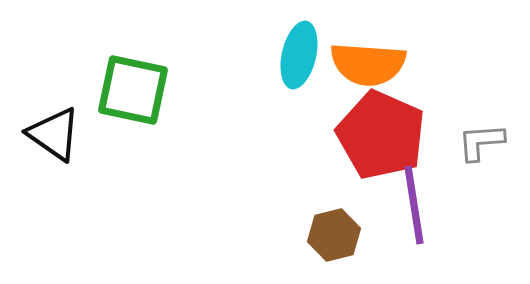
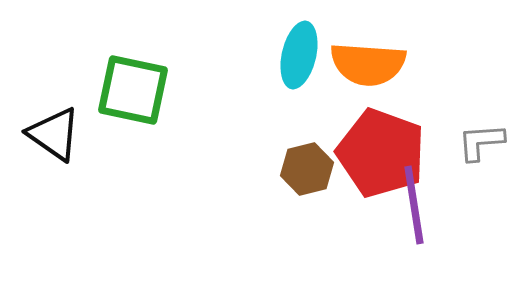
red pentagon: moved 18 px down; rotated 4 degrees counterclockwise
brown hexagon: moved 27 px left, 66 px up
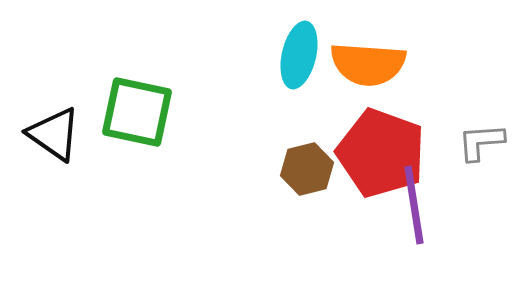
green square: moved 4 px right, 22 px down
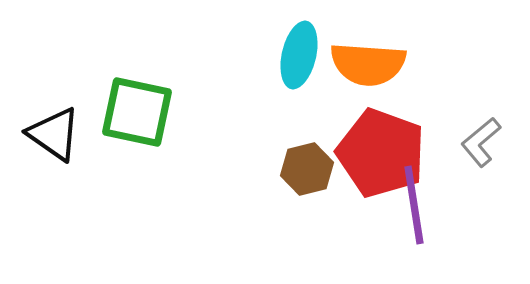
gray L-shape: rotated 36 degrees counterclockwise
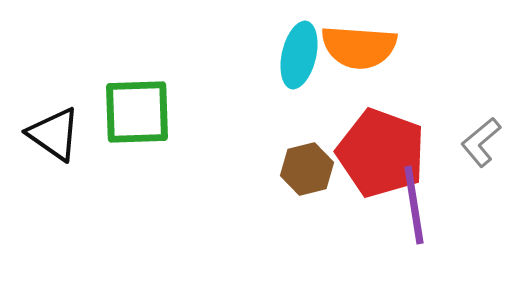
orange semicircle: moved 9 px left, 17 px up
green square: rotated 14 degrees counterclockwise
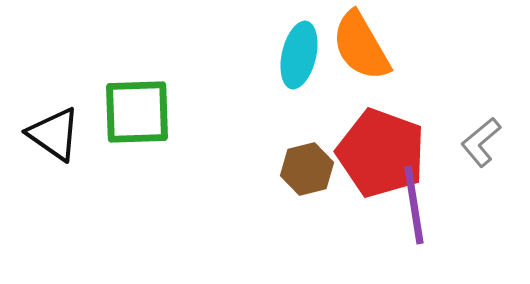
orange semicircle: moved 2 px right, 1 px up; rotated 56 degrees clockwise
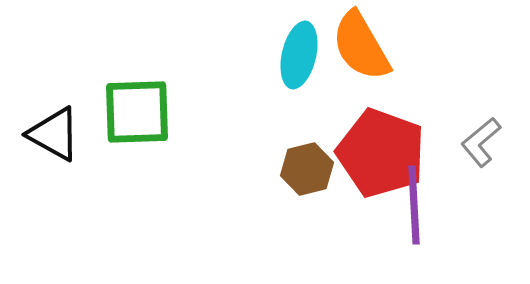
black triangle: rotated 6 degrees counterclockwise
purple line: rotated 6 degrees clockwise
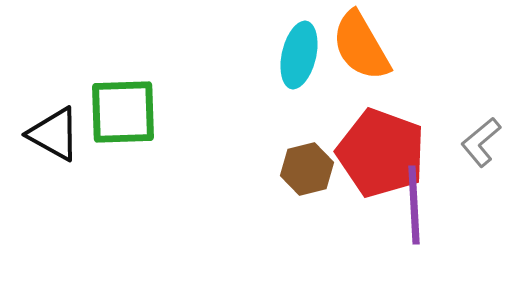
green square: moved 14 px left
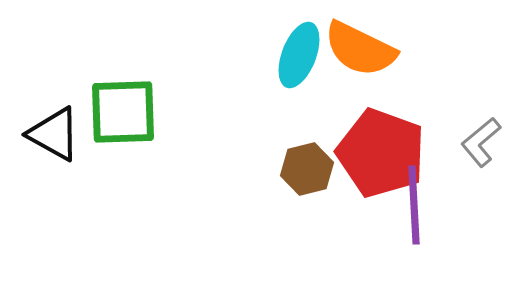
orange semicircle: moved 1 px left, 3 px down; rotated 34 degrees counterclockwise
cyan ellipse: rotated 8 degrees clockwise
